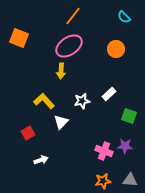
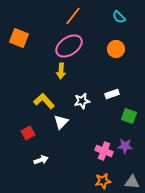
cyan semicircle: moved 5 px left
white rectangle: moved 3 px right; rotated 24 degrees clockwise
gray triangle: moved 2 px right, 2 px down
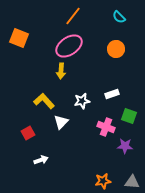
pink cross: moved 2 px right, 24 px up
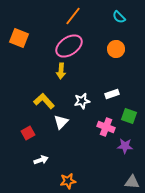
orange star: moved 35 px left
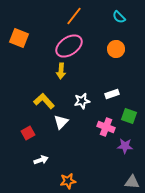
orange line: moved 1 px right
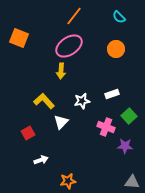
green square: rotated 28 degrees clockwise
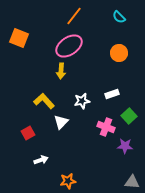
orange circle: moved 3 px right, 4 px down
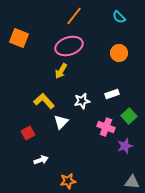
pink ellipse: rotated 16 degrees clockwise
yellow arrow: rotated 28 degrees clockwise
purple star: rotated 21 degrees counterclockwise
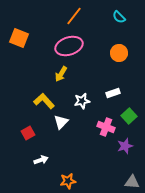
yellow arrow: moved 3 px down
white rectangle: moved 1 px right, 1 px up
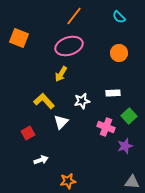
white rectangle: rotated 16 degrees clockwise
